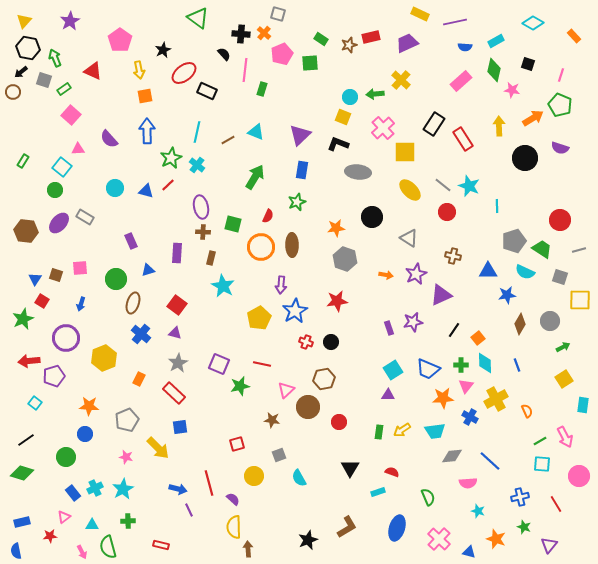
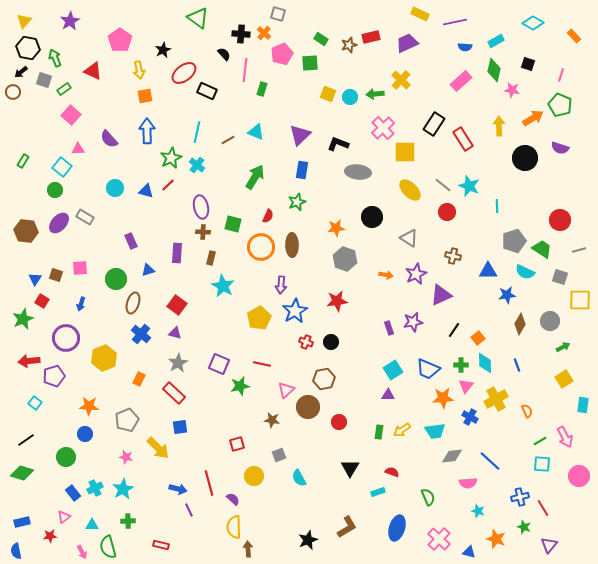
yellow square at (343, 117): moved 15 px left, 23 px up
red line at (556, 504): moved 13 px left, 4 px down
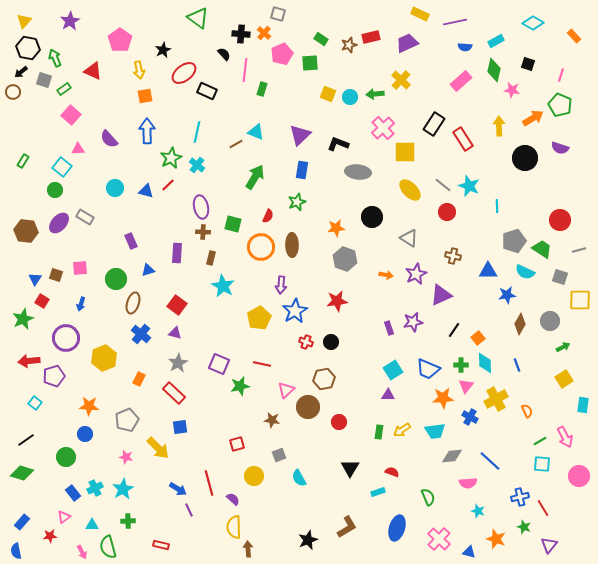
brown line at (228, 140): moved 8 px right, 4 px down
blue arrow at (178, 489): rotated 18 degrees clockwise
blue rectangle at (22, 522): rotated 35 degrees counterclockwise
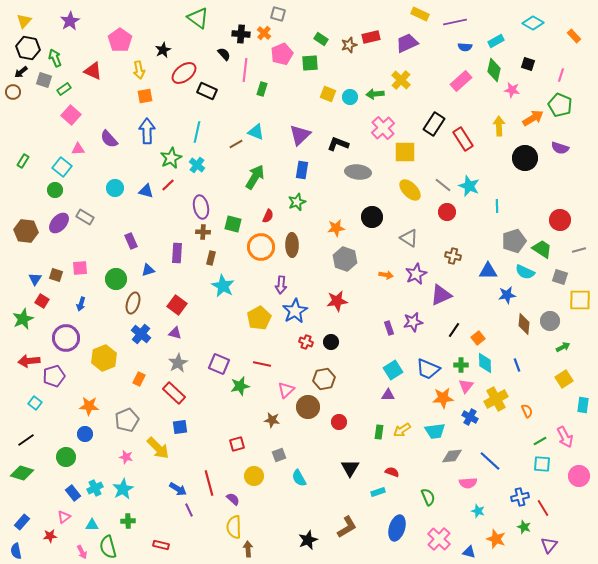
brown diamond at (520, 324): moved 4 px right; rotated 25 degrees counterclockwise
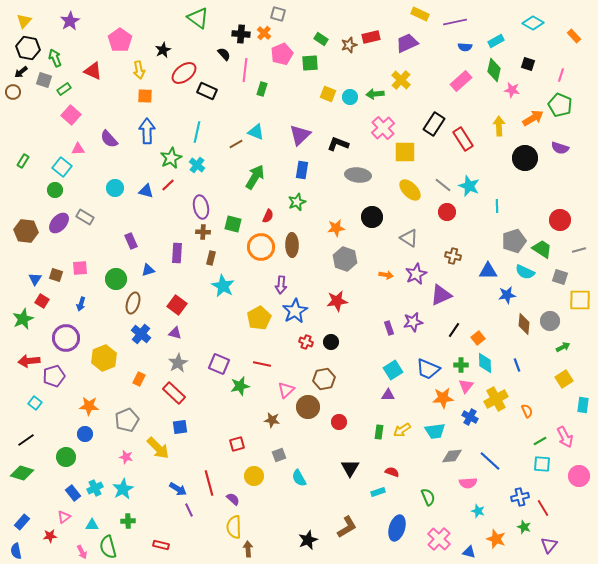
orange square at (145, 96): rotated 14 degrees clockwise
gray ellipse at (358, 172): moved 3 px down
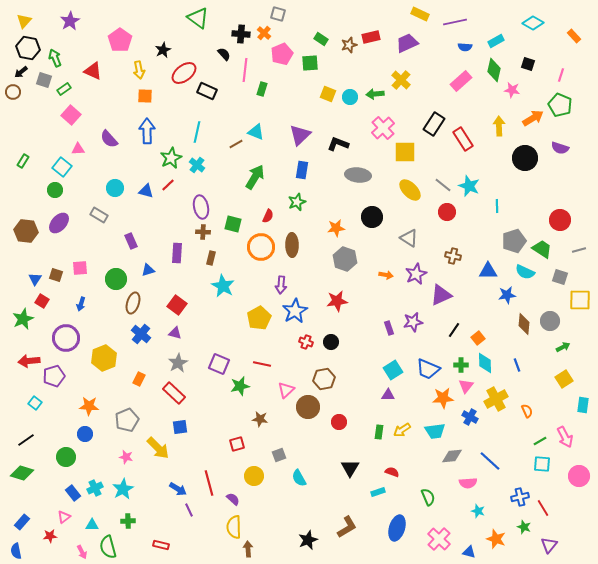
gray rectangle at (85, 217): moved 14 px right, 2 px up
brown star at (272, 420): moved 12 px left, 1 px up
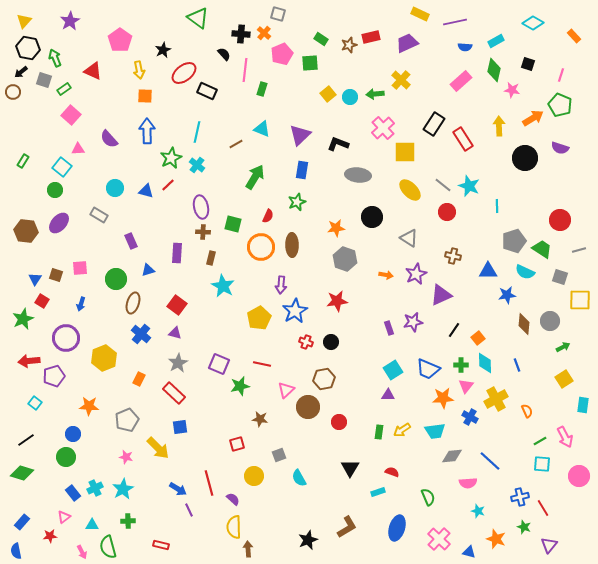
yellow square at (328, 94): rotated 28 degrees clockwise
cyan triangle at (256, 132): moved 6 px right, 3 px up
blue circle at (85, 434): moved 12 px left
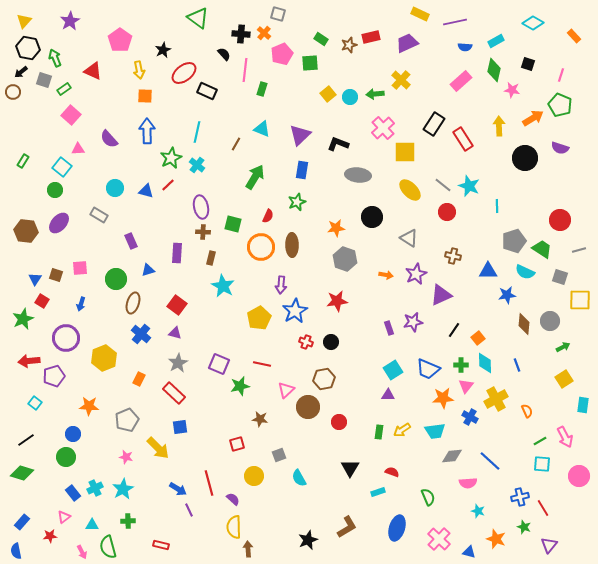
brown line at (236, 144): rotated 32 degrees counterclockwise
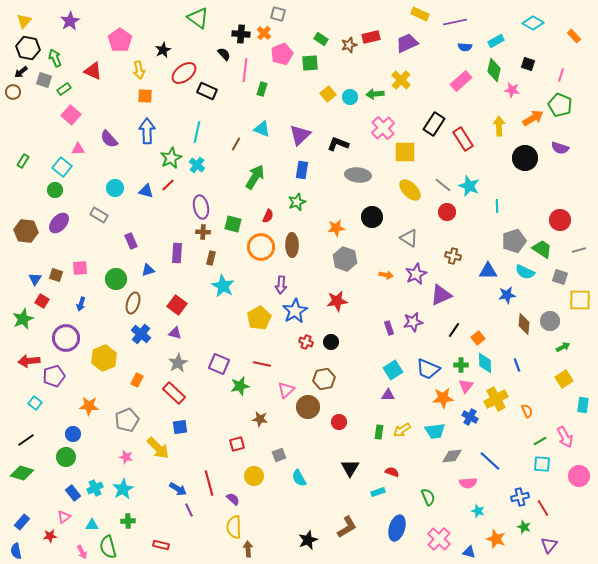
orange rectangle at (139, 379): moved 2 px left, 1 px down
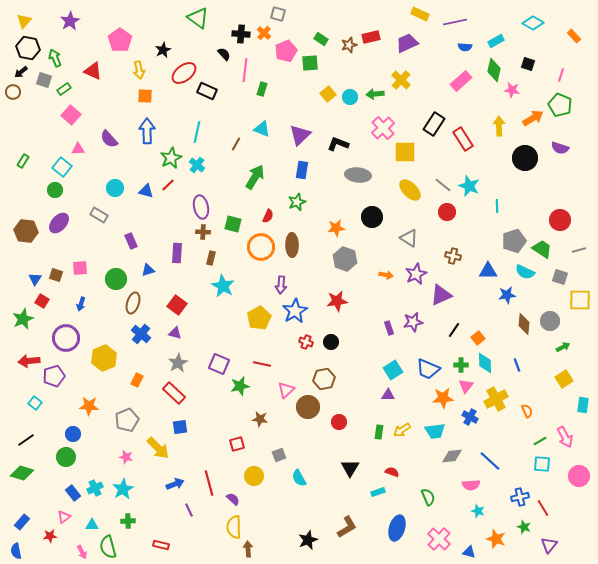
pink pentagon at (282, 54): moved 4 px right, 3 px up
pink semicircle at (468, 483): moved 3 px right, 2 px down
blue arrow at (178, 489): moved 3 px left, 5 px up; rotated 54 degrees counterclockwise
